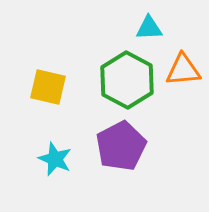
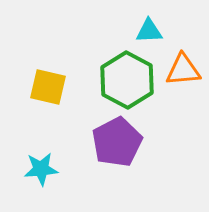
cyan triangle: moved 3 px down
purple pentagon: moved 4 px left, 4 px up
cyan star: moved 14 px left, 10 px down; rotated 28 degrees counterclockwise
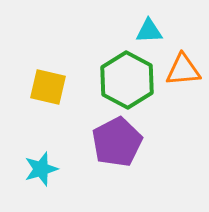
cyan star: rotated 12 degrees counterclockwise
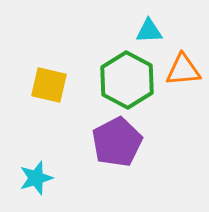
yellow square: moved 1 px right, 2 px up
cyan star: moved 5 px left, 9 px down
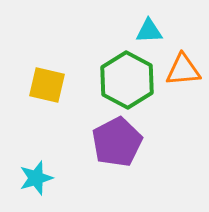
yellow square: moved 2 px left
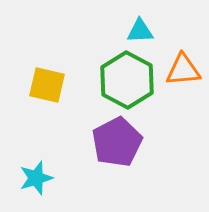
cyan triangle: moved 9 px left
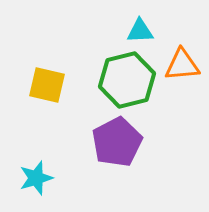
orange triangle: moved 1 px left, 5 px up
green hexagon: rotated 18 degrees clockwise
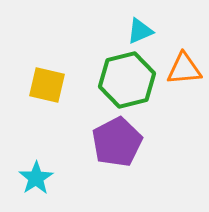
cyan triangle: rotated 20 degrees counterclockwise
orange triangle: moved 2 px right, 4 px down
cyan star: rotated 16 degrees counterclockwise
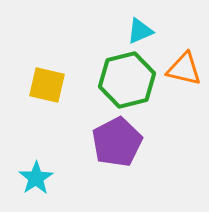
orange triangle: rotated 18 degrees clockwise
